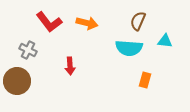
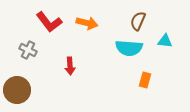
brown circle: moved 9 px down
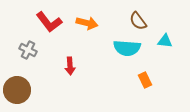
brown semicircle: rotated 60 degrees counterclockwise
cyan semicircle: moved 2 px left
orange rectangle: rotated 42 degrees counterclockwise
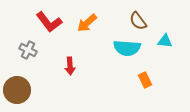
orange arrow: rotated 125 degrees clockwise
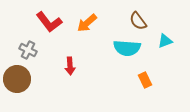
cyan triangle: rotated 28 degrees counterclockwise
brown circle: moved 11 px up
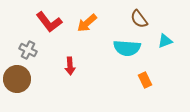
brown semicircle: moved 1 px right, 2 px up
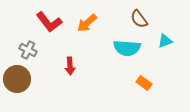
orange rectangle: moved 1 px left, 3 px down; rotated 28 degrees counterclockwise
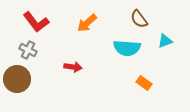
red L-shape: moved 13 px left
red arrow: moved 3 px right, 1 px down; rotated 78 degrees counterclockwise
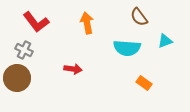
brown semicircle: moved 2 px up
orange arrow: rotated 120 degrees clockwise
gray cross: moved 4 px left
red arrow: moved 2 px down
brown circle: moved 1 px up
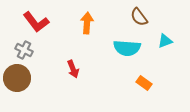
orange arrow: rotated 15 degrees clockwise
red arrow: rotated 60 degrees clockwise
